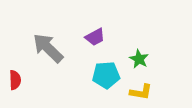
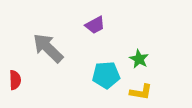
purple trapezoid: moved 12 px up
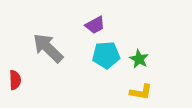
cyan pentagon: moved 20 px up
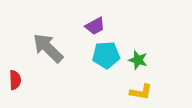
purple trapezoid: moved 1 px down
green star: moved 1 px left, 1 px down; rotated 12 degrees counterclockwise
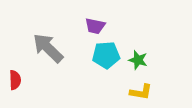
purple trapezoid: rotated 40 degrees clockwise
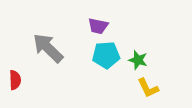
purple trapezoid: moved 3 px right
yellow L-shape: moved 7 px right, 4 px up; rotated 55 degrees clockwise
